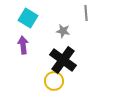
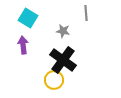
yellow circle: moved 1 px up
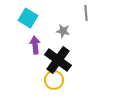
purple arrow: moved 12 px right
black cross: moved 5 px left
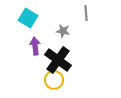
purple arrow: moved 1 px down
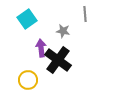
gray line: moved 1 px left, 1 px down
cyan square: moved 1 px left, 1 px down; rotated 24 degrees clockwise
purple arrow: moved 6 px right, 2 px down
yellow circle: moved 26 px left
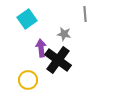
gray star: moved 1 px right, 3 px down
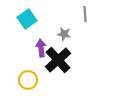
black cross: rotated 12 degrees clockwise
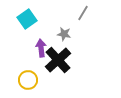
gray line: moved 2 px left, 1 px up; rotated 35 degrees clockwise
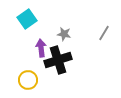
gray line: moved 21 px right, 20 px down
black cross: rotated 24 degrees clockwise
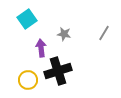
black cross: moved 11 px down
